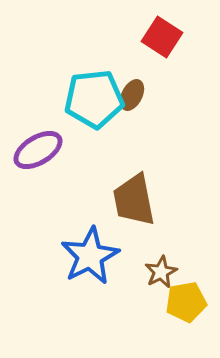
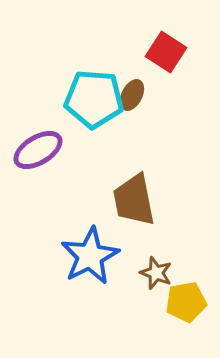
red square: moved 4 px right, 15 px down
cyan pentagon: rotated 10 degrees clockwise
brown star: moved 5 px left, 1 px down; rotated 24 degrees counterclockwise
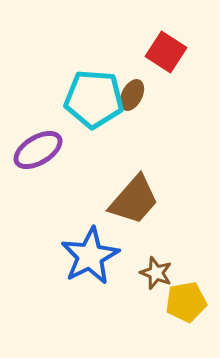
brown trapezoid: rotated 128 degrees counterclockwise
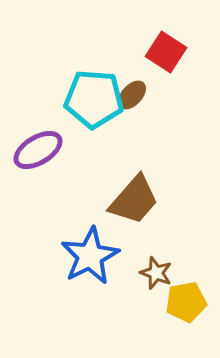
brown ellipse: rotated 16 degrees clockwise
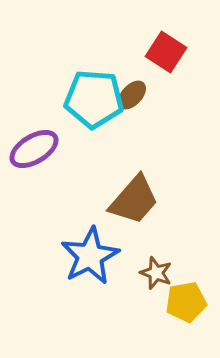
purple ellipse: moved 4 px left, 1 px up
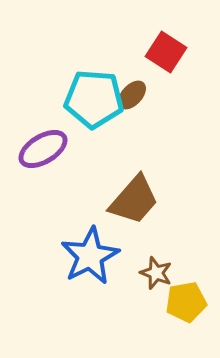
purple ellipse: moved 9 px right
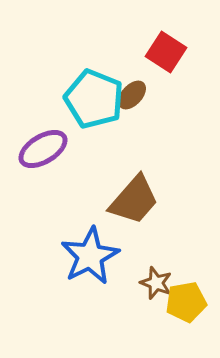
cyan pentagon: rotated 18 degrees clockwise
brown star: moved 10 px down
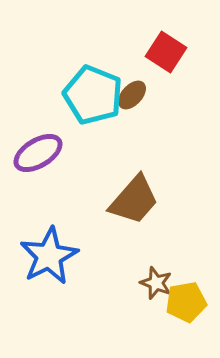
cyan pentagon: moved 1 px left, 4 px up
purple ellipse: moved 5 px left, 4 px down
blue star: moved 41 px left
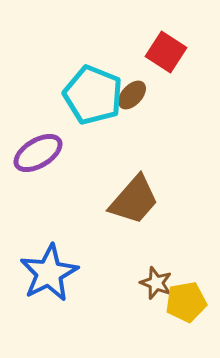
blue star: moved 17 px down
